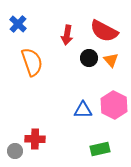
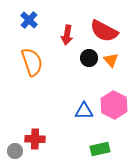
blue cross: moved 11 px right, 4 px up
blue triangle: moved 1 px right, 1 px down
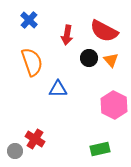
blue triangle: moved 26 px left, 22 px up
red cross: rotated 30 degrees clockwise
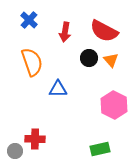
red arrow: moved 2 px left, 3 px up
red cross: rotated 30 degrees counterclockwise
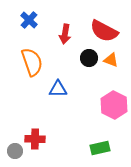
red arrow: moved 2 px down
orange triangle: rotated 28 degrees counterclockwise
green rectangle: moved 1 px up
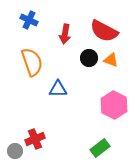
blue cross: rotated 18 degrees counterclockwise
red cross: rotated 24 degrees counterclockwise
green rectangle: rotated 24 degrees counterclockwise
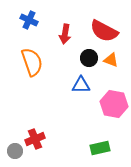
blue triangle: moved 23 px right, 4 px up
pink hexagon: moved 1 px up; rotated 16 degrees counterclockwise
green rectangle: rotated 24 degrees clockwise
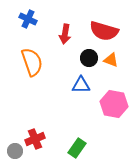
blue cross: moved 1 px left, 1 px up
red semicircle: rotated 12 degrees counterclockwise
green rectangle: moved 23 px left; rotated 42 degrees counterclockwise
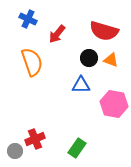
red arrow: moved 8 px left; rotated 30 degrees clockwise
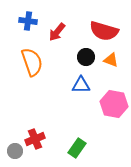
blue cross: moved 2 px down; rotated 18 degrees counterclockwise
red arrow: moved 2 px up
black circle: moved 3 px left, 1 px up
